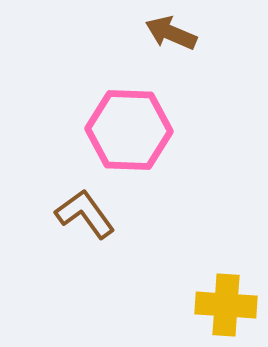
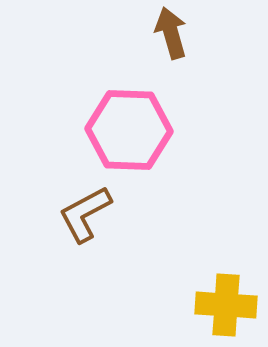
brown arrow: rotated 51 degrees clockwise
brown L-shape: rotated 82 degrees counterclockwise
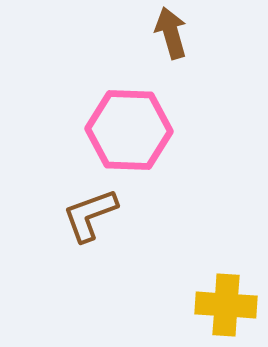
brown L-shape: moved 5 px right, 1 px down; rotated 8 degrees clockwise
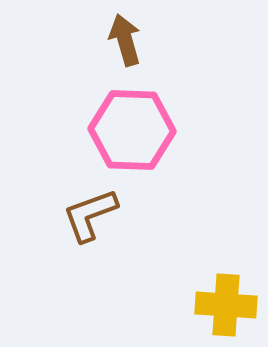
brown arrow: moved 46 px left, 7 px down
pink hexagon: moved 3 px right
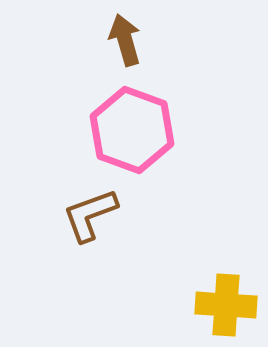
pink hexagon: rotated 18 degrees clockwise
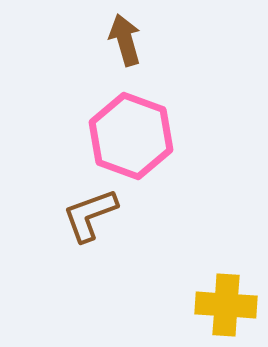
pink hexagon: moved 1 px left, 6 px down
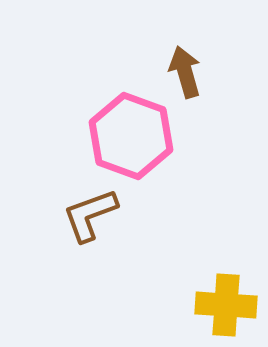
brown arrow: moved 60 px right, 32 px down
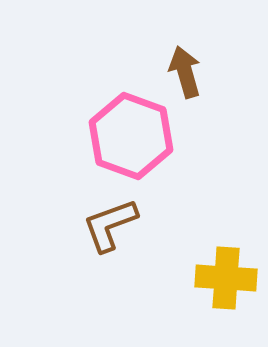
brown L-shape: moved 20 px right, 10 px down
yellow cross: moved 27 px up
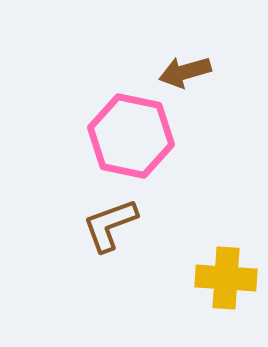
brown arrow: rotated 90 degrees counterclockwise
pink hexagon: rotated 8 degrees counterclockwise
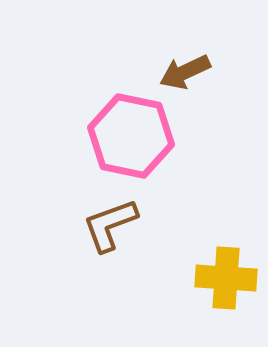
brown arrow: rotated 9 degrees counterclockwise
